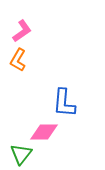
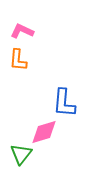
pink L-shape: rotated 120 degrees counterclockwise
orange L-shape: rotated 25 degrees counterclockwise
pink diamond: rotated 16 degrees counterclockwise
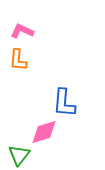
green triangle: moved 2 px left, 1 px down
